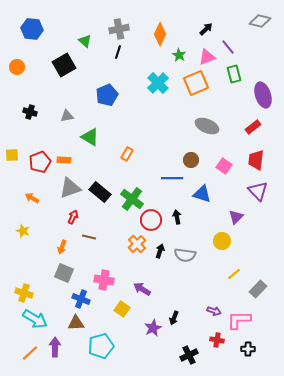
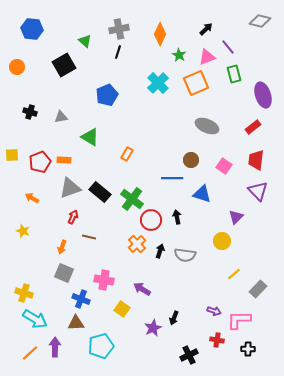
gray triangle at (67, 116): moved 6 px left, 1 px down
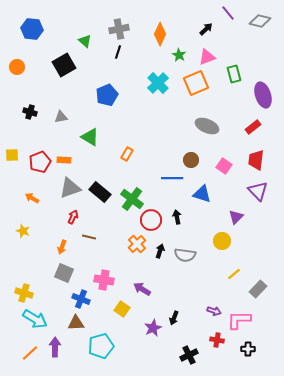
purple line at (228, 47): moved 34 px up
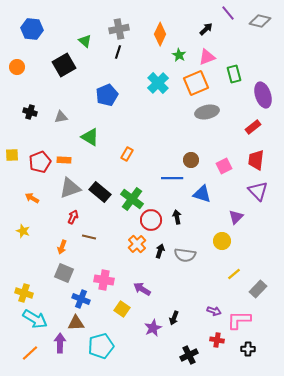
gray ellipse at (207, 126): moved 14 px up; rotated 35 degrees counterclockwise
pink square at (224, 166): rotated 28 degrees clockwise
purple arrow at (55, 347): moved 5 px right, 4 px up
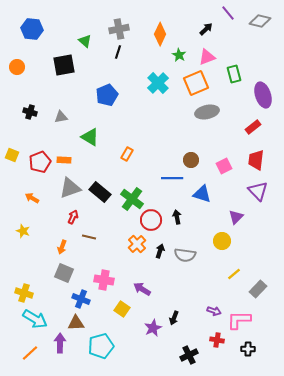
black square at (64, 65): rotated 20 degrees clockwise
yellow square at (12, 155): rotated 24 degrees clockwise
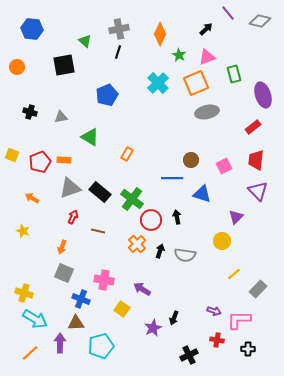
brown line at (89, 237): moved 9 px right, 6 px up
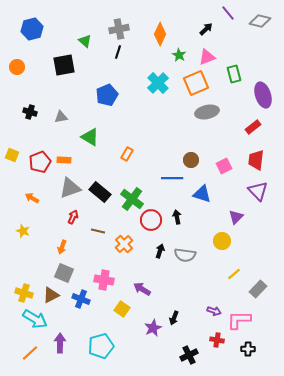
blue hexagon at (32, 29): rotated 20 degrees counterclockwise
orange cross at (137, 244): moved 13 px left
brown triangle at (76, 323): moved 25 px left, 28 px up; rotated 24 degrees counterclockwise
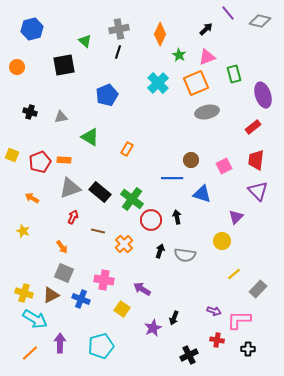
orange rectangle at (127, 154): moved 5 px up
orange arrow at (62, 247): rotated 56 degrees counterclockwise
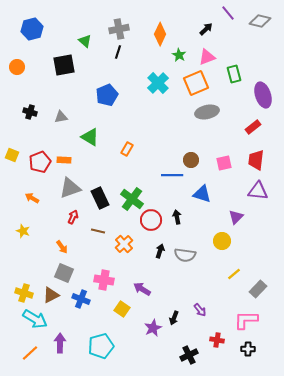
pink square at (224, 166): moved 3 px up; rotated 14 degrees clockwise
blue line at (172, 178): moved 3 px up
purple triangle at (258, 191): rotated 40 degrees counterclockwise
black rectangle at (100, 192): moved 6 px down; rotated 25 degrees clockwise
purple arrow at (214, 311): moved 14 px left, 1 px up; rotated 32 degrees clockwise
pink L-shape at (239, 320): moved 7 px right
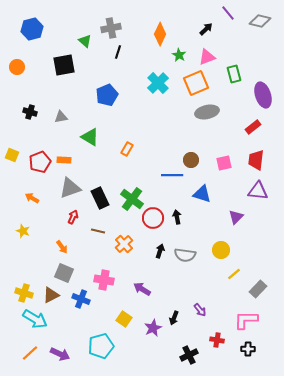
gray cross at (119, 29): moved 8 px left, 1 px up
red circle at (151, 220): moved 2 px right, 2 px up
yellow circle at (222, 241): moved 1 px left, 9 px down
yellow square at (122, 309): moved 2 px right, 10 px down
purple arrow at (60, 343): moved 11 px down; rotated 114 degrees clockwise
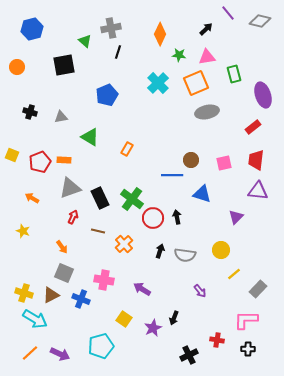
green star at (179, 55): rotated 24 degrees counterclockwise
pink triangle at (207, 57): rotated 12 degrees clockwise
purple arrow at (200, 310): moved 19 px up
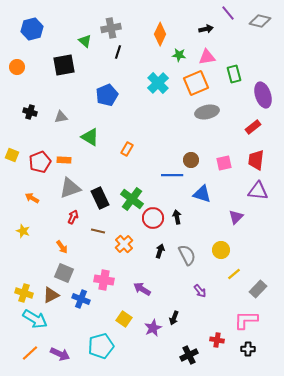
black arrow at (206, 29): rotated 32 degrees clockwise
gray semicircle at (185, 255): moved 2 px right; rotated 125 degrees counterclockwise
